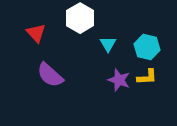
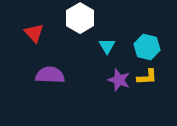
red triangle: moved 2 px left
cyan triangle: moved 1 px left, 2 px down
purple semicircle: rotated 140 degrees clockwise
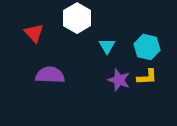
white hexagon: moved 3 px left
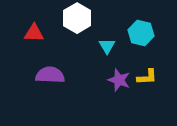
red triangle: rotated 45 degrees counterclockwise
cyan hexagon: moved 6 px left, 14 px up
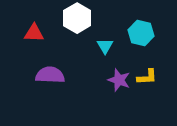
cyan triangle: moved 2 px left
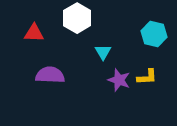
cyan hexagon: moved 13 px right, 1 px down
cyan triangle: moved 2 px left, 6 px down
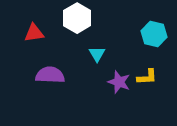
red triangle: rotated 10 degrees counterclockwise
cyan triangle: moved 6 px left, 2 px down
purple star: moved 2 px down
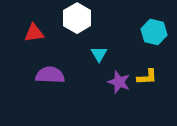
cyan hexagon: moved 2 px up
cyan triangle: moved 2 px right
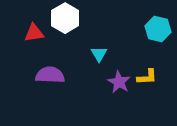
white hexagon: moved 12 px left
cyan hexagon: moved 4 px right, 3 px up
purple star: rotated 10 degrees clockwise
